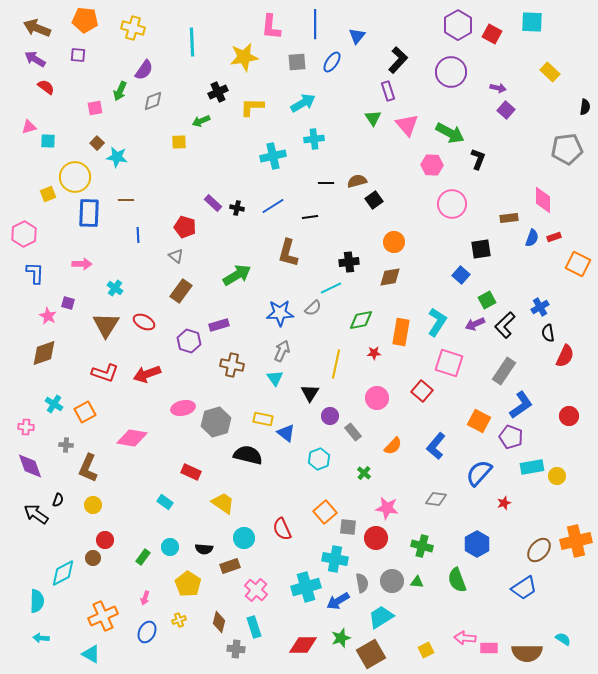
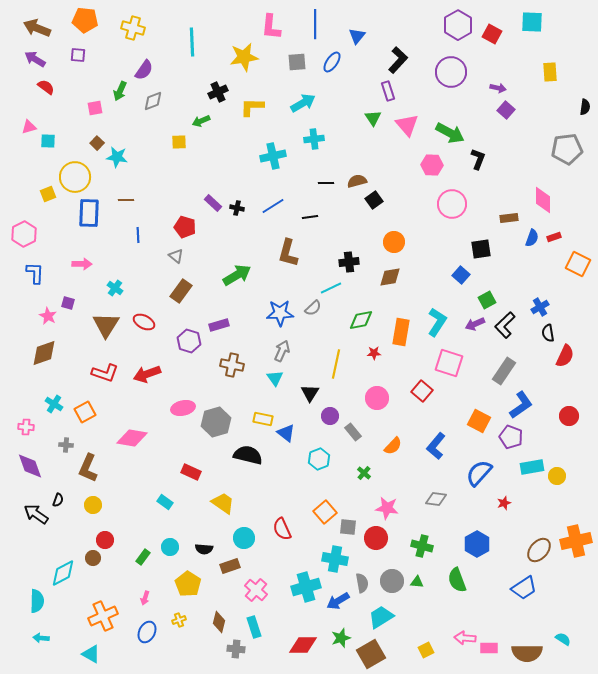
yellow rectangle at (550, 72): rotated 42 degrees clockwise
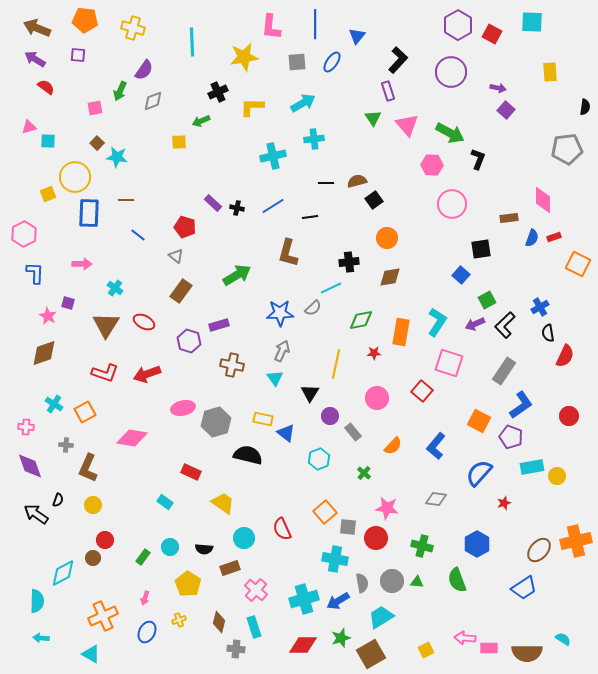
blue line at (138, 235): rotated 49 degrees counterclockwise
orange circle at (394, 242): moved 7 px left, 4 px up
brown rectangle at (230, 566): moved 2 px down
cyan cross at (306, 587): moved 2 px left, 12 px down
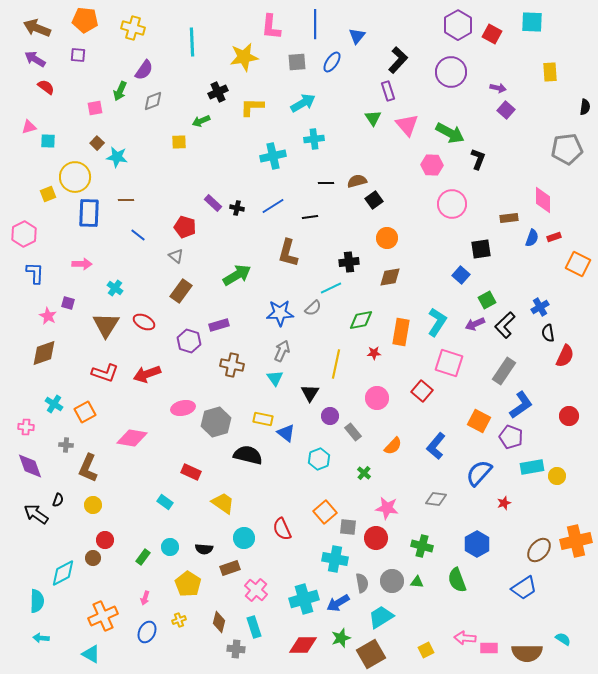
blue arrow at (338, 601): moved 2 px down
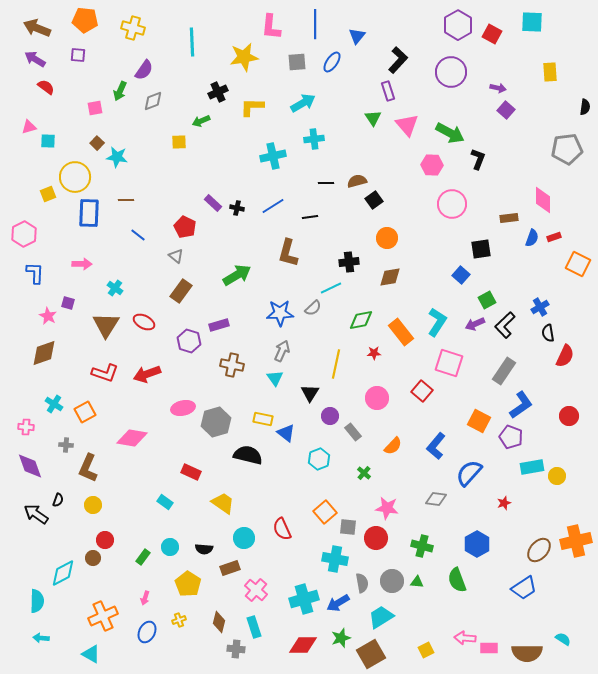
red pentagon at (185, 227): rotated 10 degrees clockwise
orange rectangle at (401, 332): rotated 48 degrees counterclockwise
blue semicircle at (479, 473): moved 10 px left
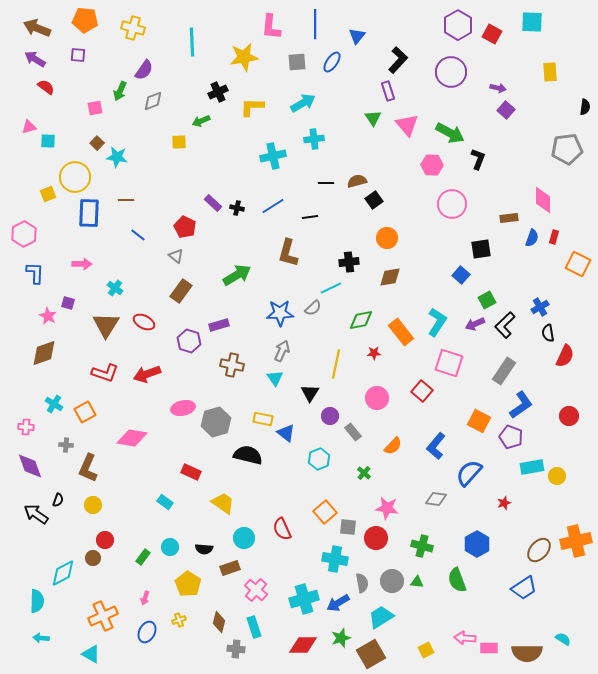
red rectangle at (554, 237): rotated 56 degrees counterclockwise
